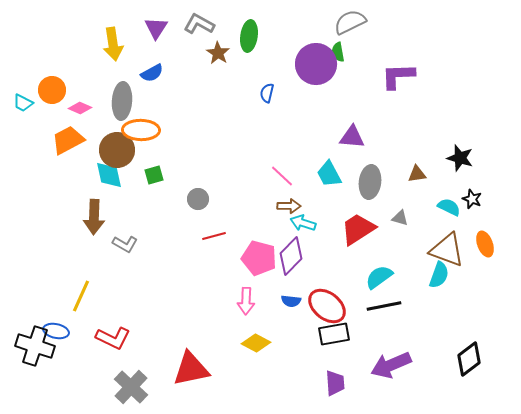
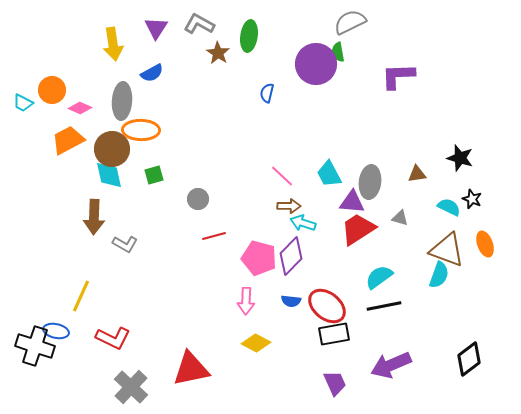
purple triangle at (352, 137): moved 65 px down
brown circle at (117, 150): moved 5 px left, 1 px up
purple trapezoid at (335, 383): rotated 20 degrees counterclockwise
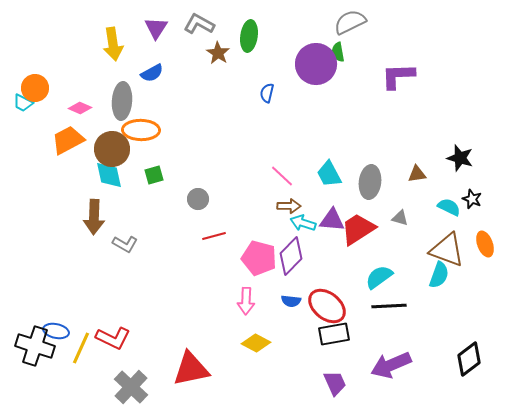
orange circle at (52, 90): moved 17 px left, 2 px up
purple triangle at (352, 202): moved 20 px left, 18 px down
yellow line at (81, 296): moved 52 px down
black line at (384, 306): moved 5 px right; rotated 8 degrees clockwise
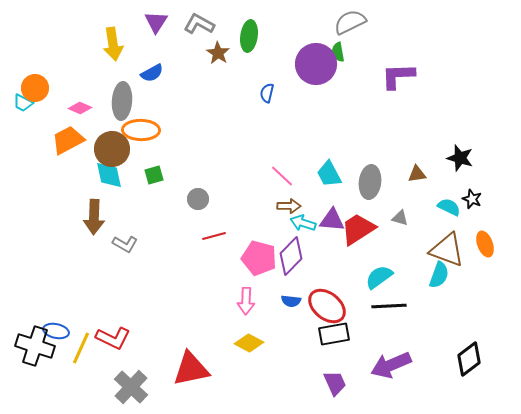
purple triangle at (156, 28): moved 6 px up
yellow diamond at (256, 343): moved 7 px left
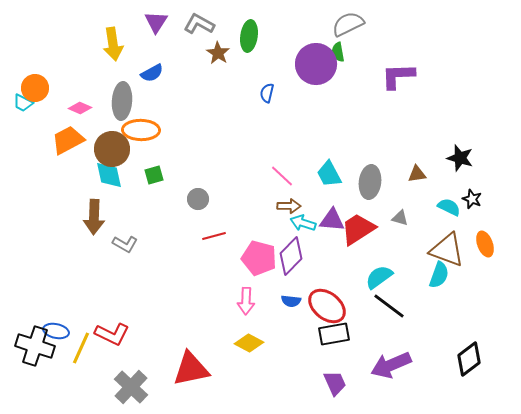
gray semicircle at (350, 22): moved 2 px left, 2 px down
black line at (389, 306): rotated 40 degrees clockwise
red L-shape at (113, 338): moved 1 px left, 4 px up
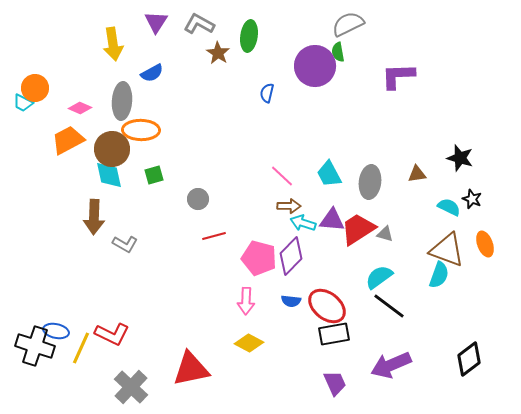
purple circle at (316, 64): moved 1 px left, 2 px down
gray triangle at (400, 218): moved 15 px left, 16 px down
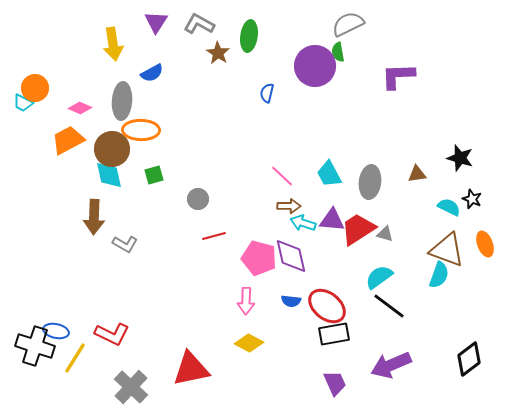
purple diamond at (291, 256): rotated 57 degrees counterclockwise
yellow line at (81, 348): moved 6 px left, 10 px down; rotated 8 degrees clockwise
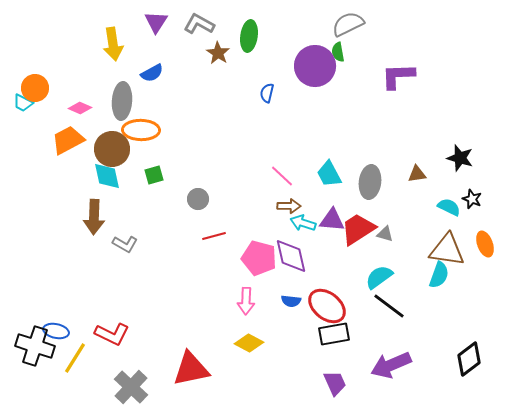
cyan diamond at (109, 175): moved 2 px left, 1 px down
brown triangle at (447, 250): rotated 12 degrees counterclockwise
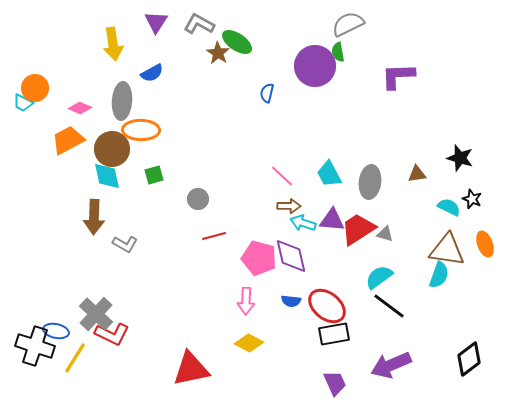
green ellipse at (249, 36): moved 12 px left, 6 px down; rotated 64 degrees counterclockwise
gray cross at (131, 387): moved 35 px left, 73 px up
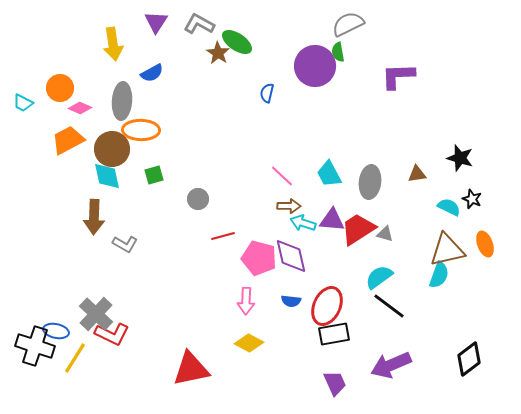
orange circle at (35, 88): moved 25 px right
red line at (214, 236): moved 9 px right
brown triangle at (447, 250): rotated 21 degrees counterclockwise
red ellipse at (327, 306): rotated 75 degrees clockwise
